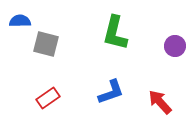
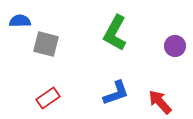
green L-shape: rotated 15 degrees clockwise
blue L-shape: moved 5 px right, 1 px down
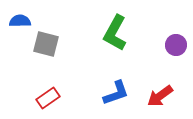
purple circle: moved 1 px right, 1 px up
red arrow: moved 6 px up; rotated 84 degrees counterclockwise
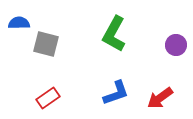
blue semicircle: moved 1 px left, 2 px down
green L-shape: moved 1 px left, 1 px down
red arrow: moved 2 px down
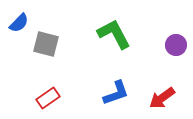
blue semicircle: rotated 135 degrees clockwise
green L-shape: rotated 123 degrees clockwise
red arrow: moved 2 px right
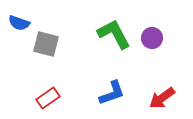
blue semicircle: rotated 65 degrees clockwise
purple circle: moved 24 px left, 7 px up
blue L-shape: moved 4 px left
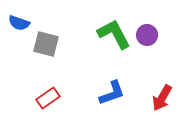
purple circle: moved 5 px left, 3 px up
red arrow: rotated 24 degrees counterclockwise
